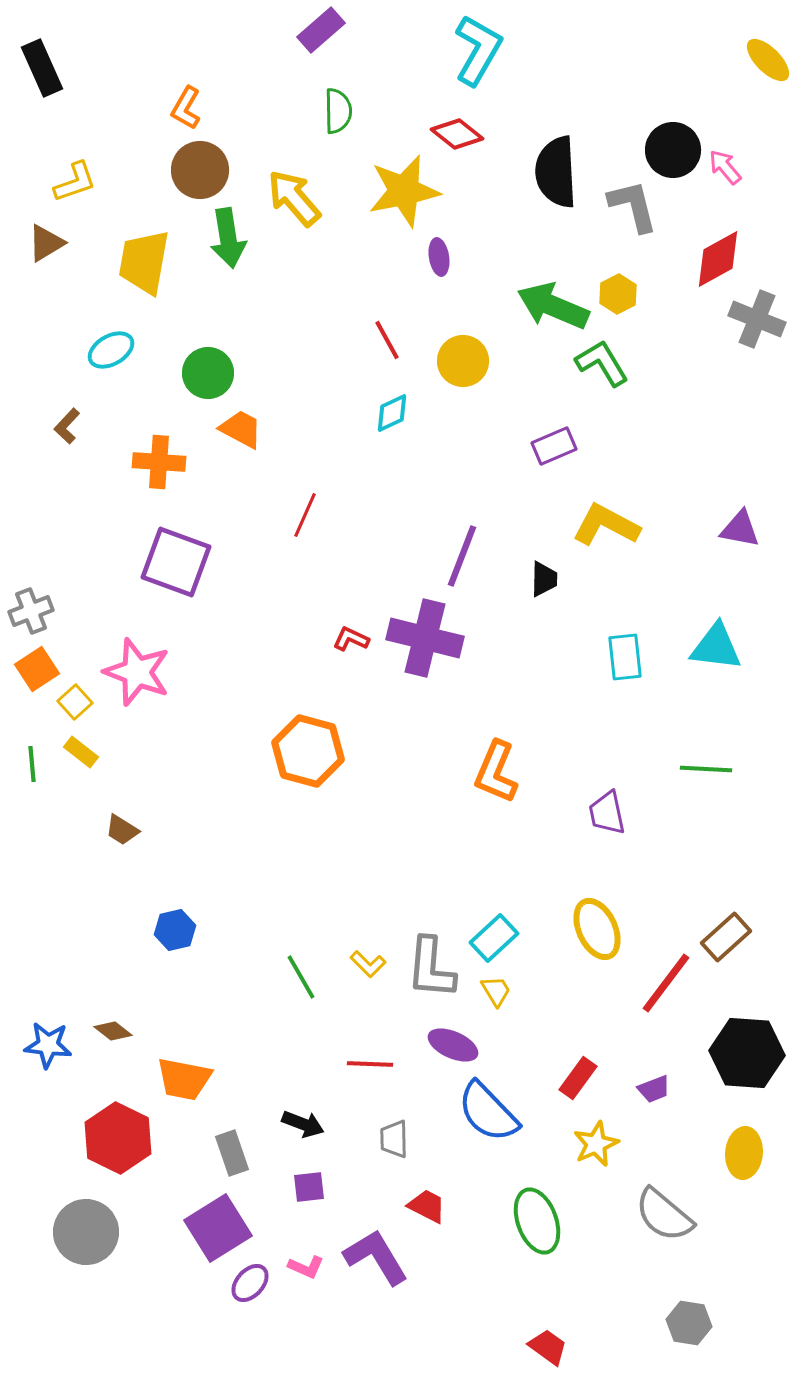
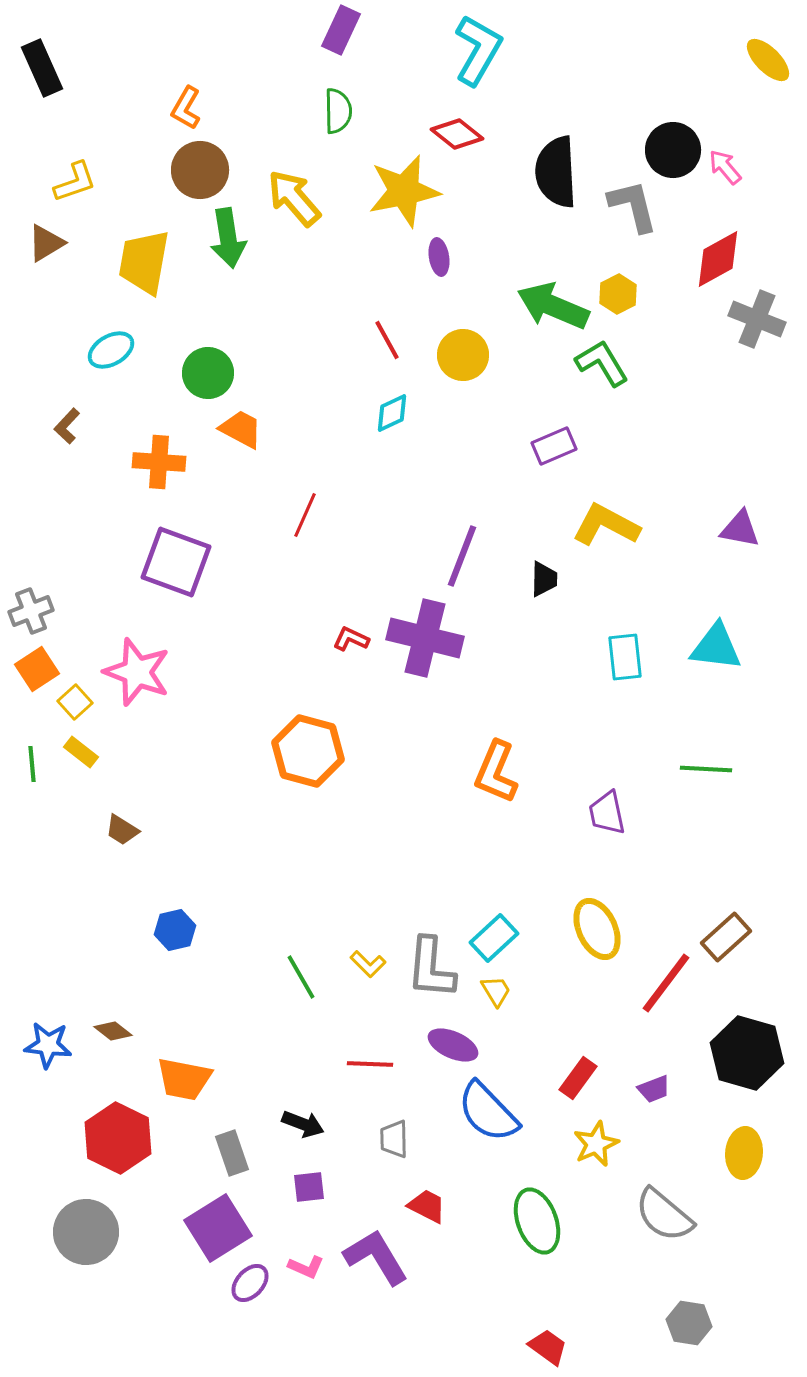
purple rectangle at (321, 30): moved 20 px right; rotated 24 degrees counterclockwise
yellow circle at (463, 361): moved 6 px up
black hexagon at (747, 1053): rotated 12 degrees clockwise
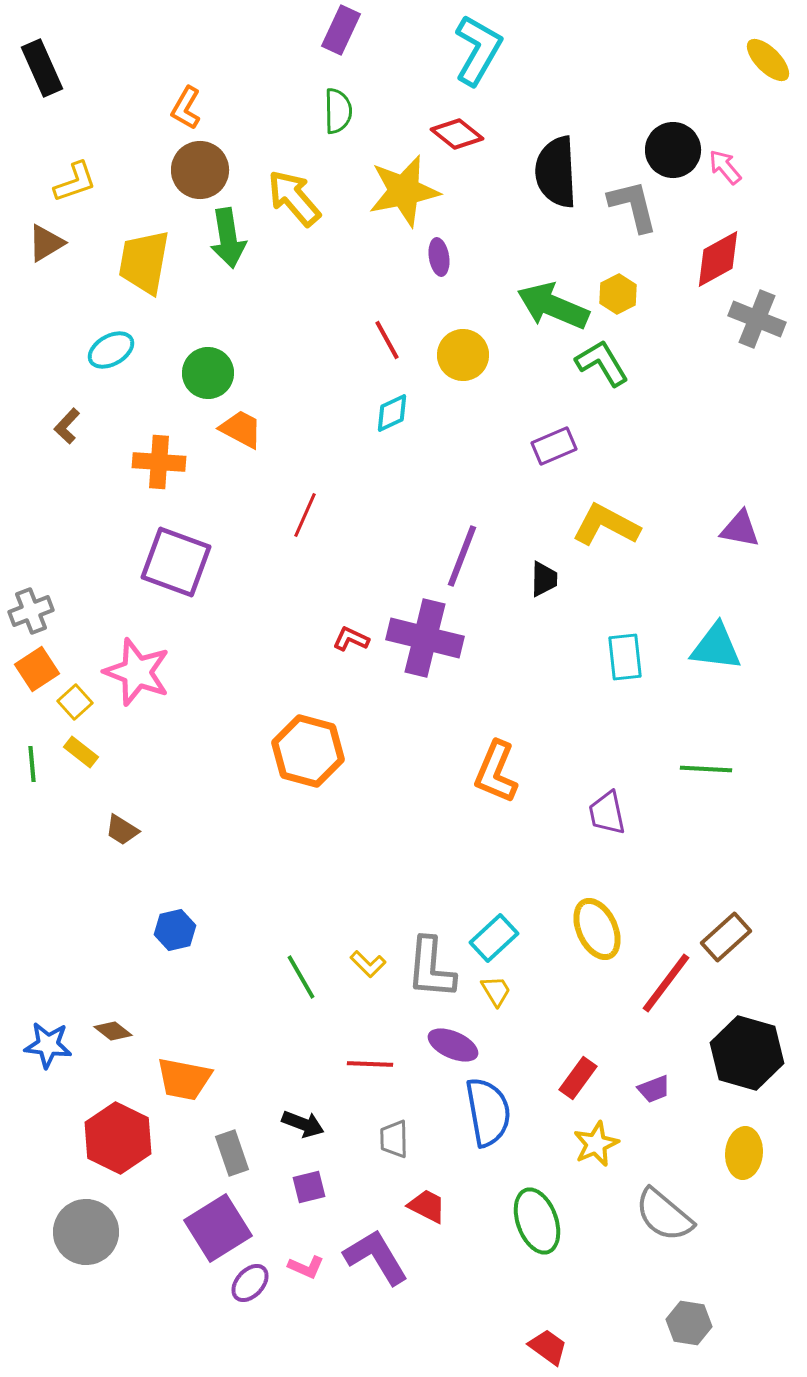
blue semicircle at (488, 1112): rotated 146 degrees counterclockwise
purple square at (309, 1187): rotated 8 degrees counterclockwise
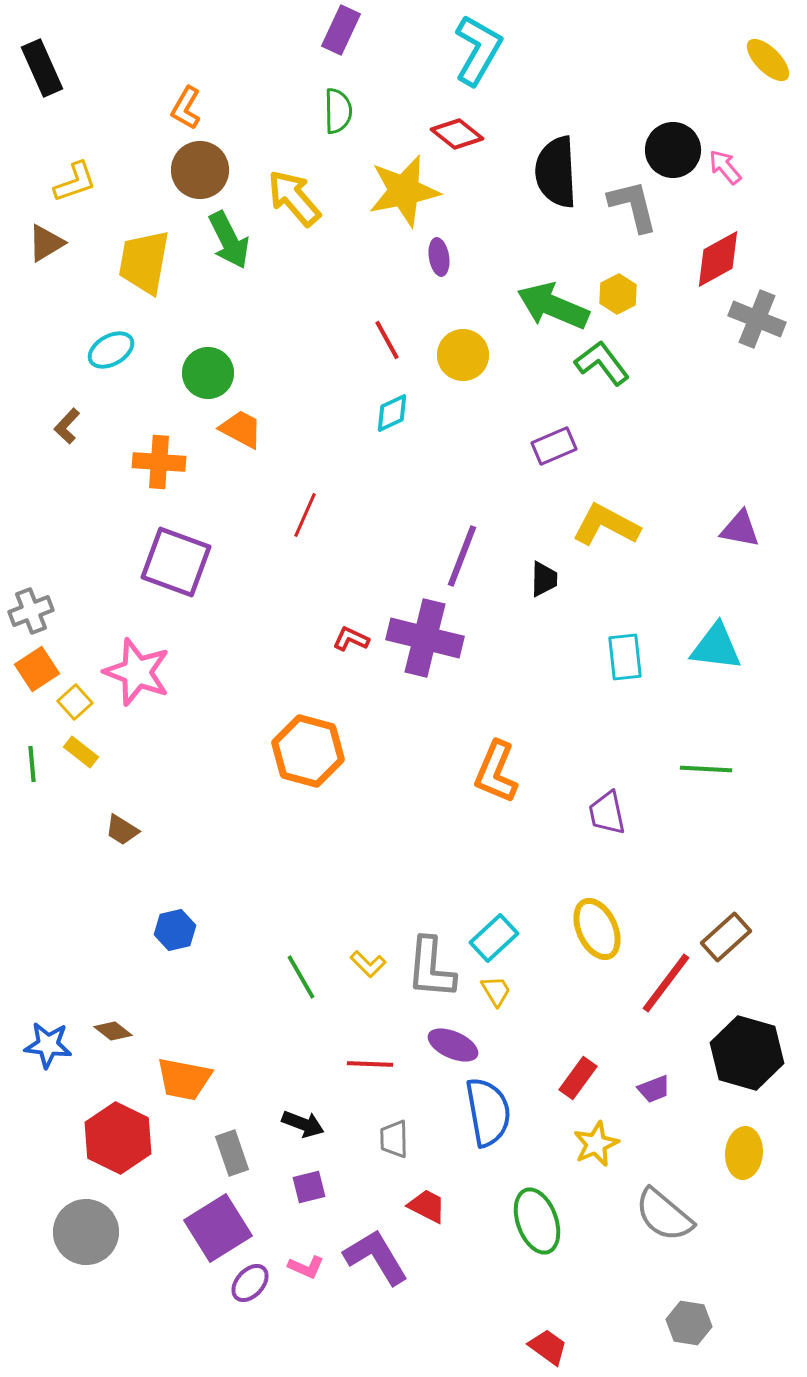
green arrow at (228, 238): moved 1 px right, 2 px down; rotated 18 degrees counterclockwise
green L-shape at (602, 363): rotated 6 degrees counterclockwise
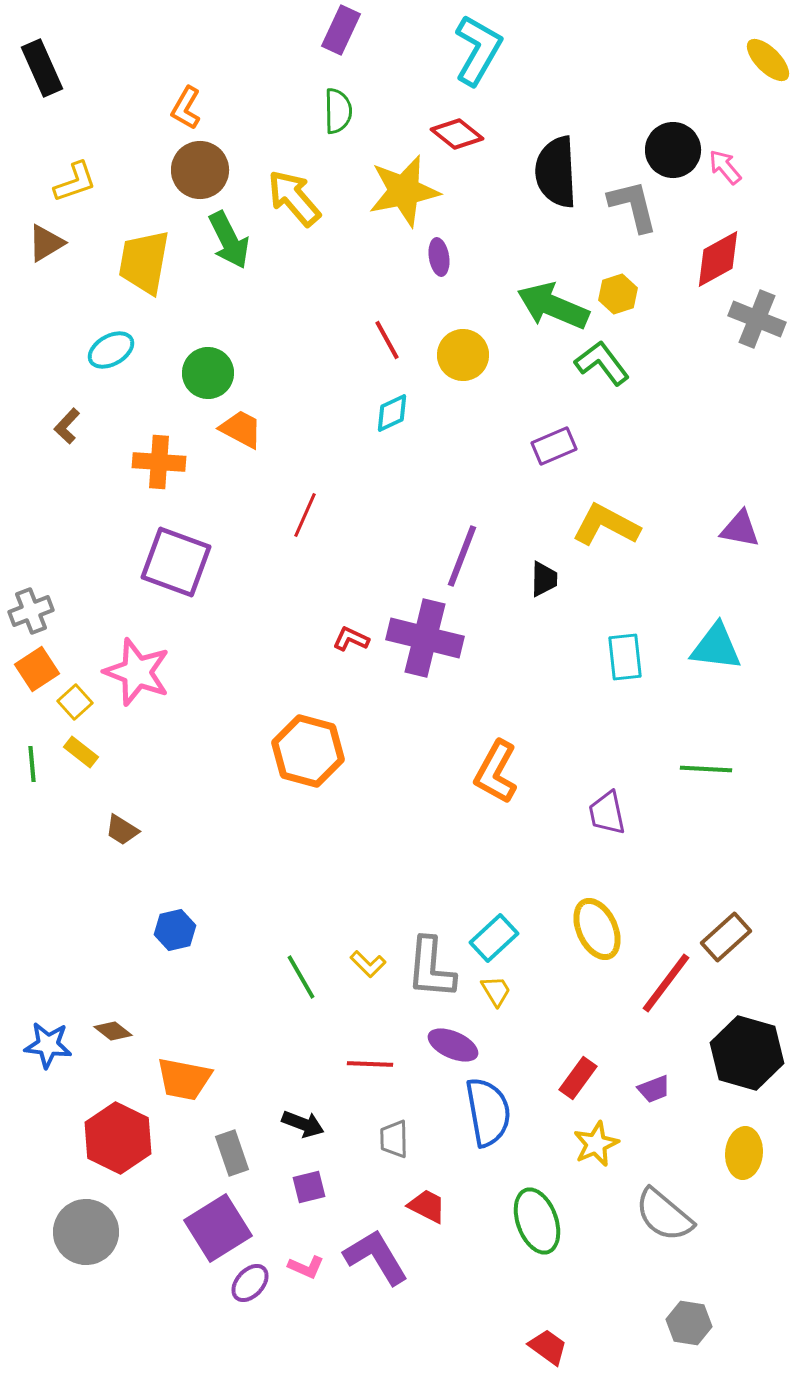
yellow hexagon at (618, 294): rotated 9 degrees clockwise
orange L-shape at (496, 772): rotated 6 degrees clockwise
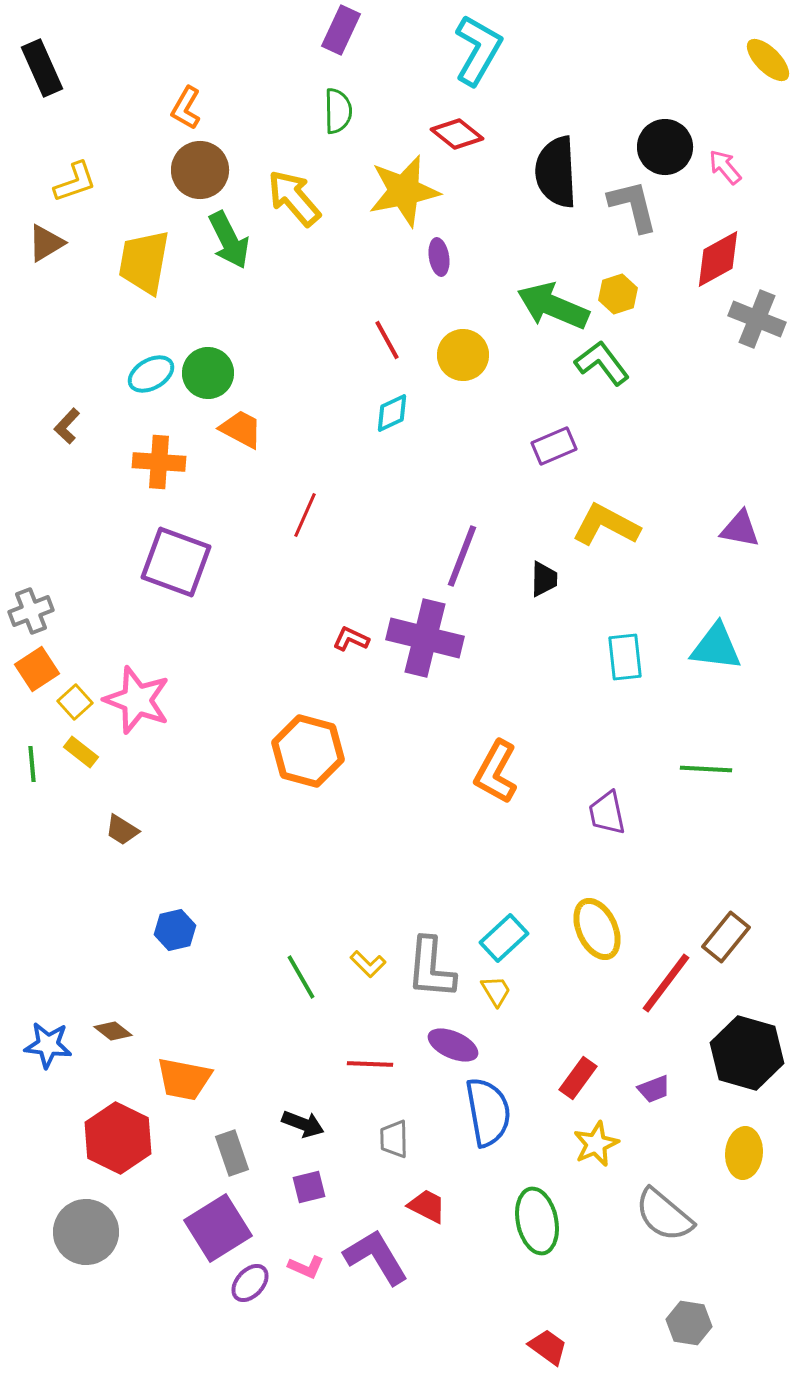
black circle at (673, 150): moved 8 px left, 3 px up
cyan ellipse at (111, 350): moved 40 px right, 24 px down
pink star at (137, 672): moved 28 px down
brown rectangle at (726, 937): rotated 9 degrees counterclockwise
cyan rectangle at (494, 938): moved 10 px right
green ellipse at (537, 1221): rotated 8 degrees clockwise
